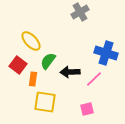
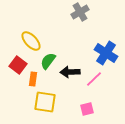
blue cross: rotated 15 degrees clockwise
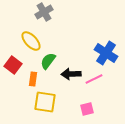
gray cross: moved 36 px left
red square: moved 5 px left
black arrow: moved 1 px right, 2 px down
pink line: rotated 18 degrees clockwise
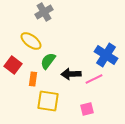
yellow ellipse: rotated 10 degrees counterclockwise
blue cross: moved 2 px down
yellow square: moved 3 px right, 1 px up
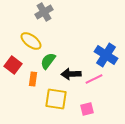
yellow square: moved 8 px right, 2 px up
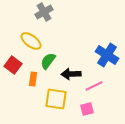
blue cross: moved 1 px right
pink line: moved 7 px down
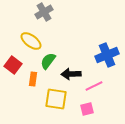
blue cross: rotated 35 degrees clockwise
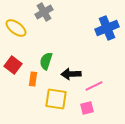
yellow ellipse: moved 15 px left, 13 px up
blue cross: moved 27 px up
green semicircle: moved 2 px left; rotated 18 degrees counterclockwise
pink square: moved 1 px up
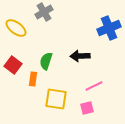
blue cross: moved 2 px right
black arrow: moved 9 px right, 18 px up
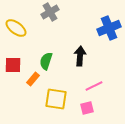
gray cross: moved 6 px right
black arrow: rotated 96 degrees clockwise
red square: rotated 36 degrees counterclockwise
orange rectangle: rotated 32 degrees clockwise
